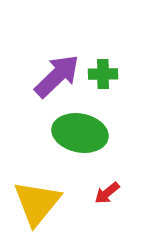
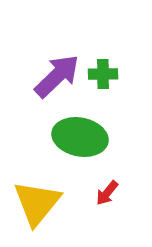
green ellipse: moved 4 px down
red arrow: rotated 12 degrees counterclockwise
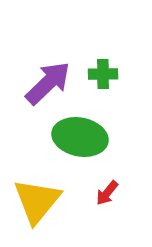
purple arrow: moved 9 px left, 7 px down
yellow triangle: moved 2 px up
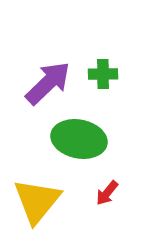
green ellipse: moved 1 px left, 2 px down
